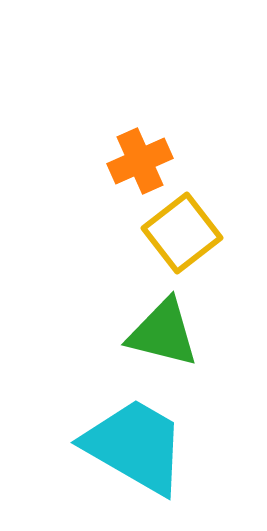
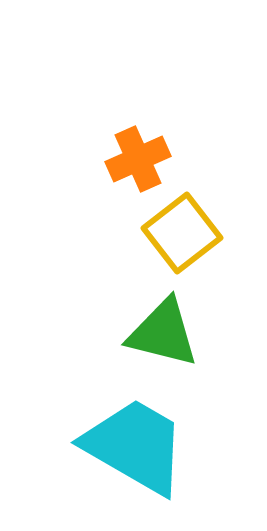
orange cross: moved 2 px left, 2 px up
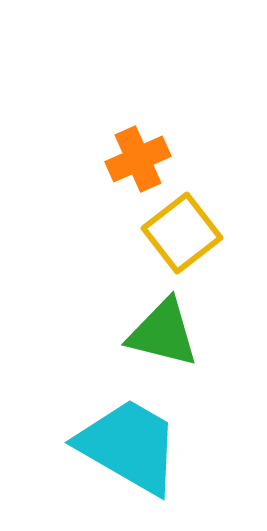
cyan trapezoid: moved 6 px left
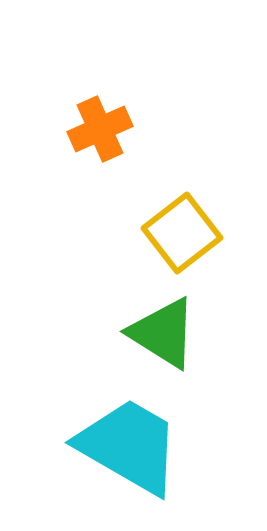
orange cross: moved 38 px left, 30 px up
green triangle: rotated 18 degrees clockwise
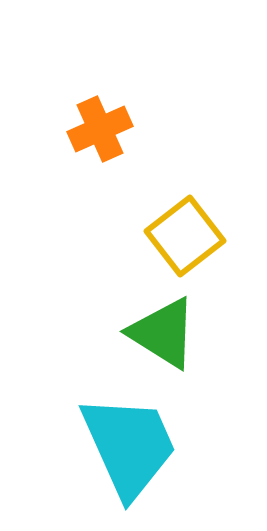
yellow square: moved 3 px right, 3 px down
cyan trapezoid: rotated 36 degrees clockwise
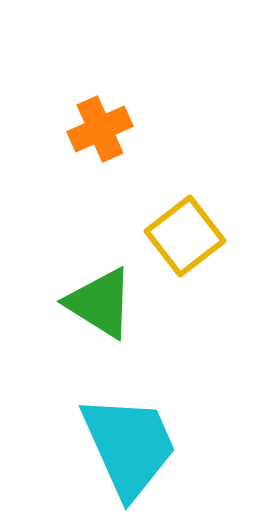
green triangle: moved 63 px left, 30 px up
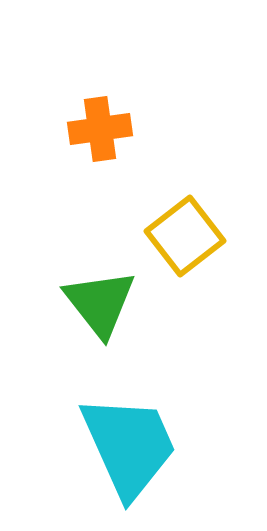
orange cross: rotated 16 degrees clockwise
green triangle: rotated 20 degrees clockwise
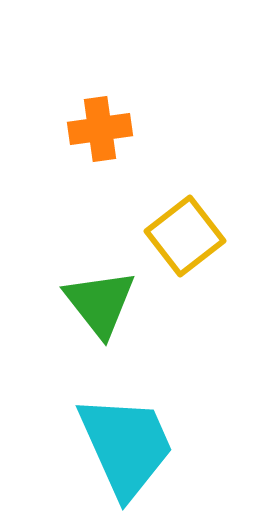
cyan trapezoid: moved 3 px left
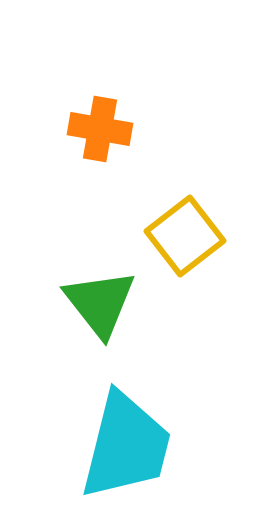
orange cross: rotated 18 degrees clockwise
cyan trapezoid: rotated 38 degrees clockwise
